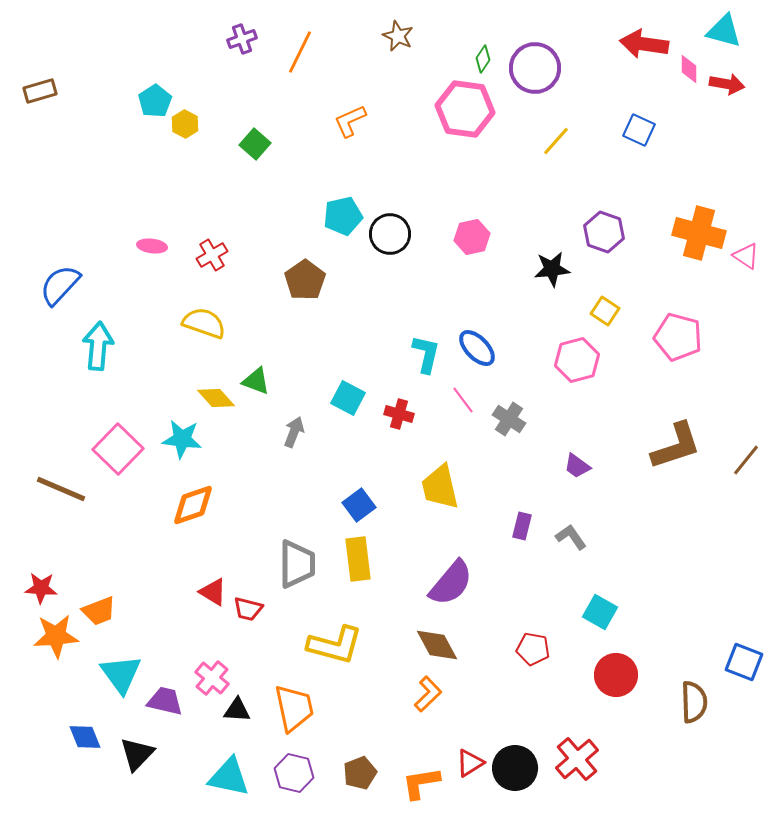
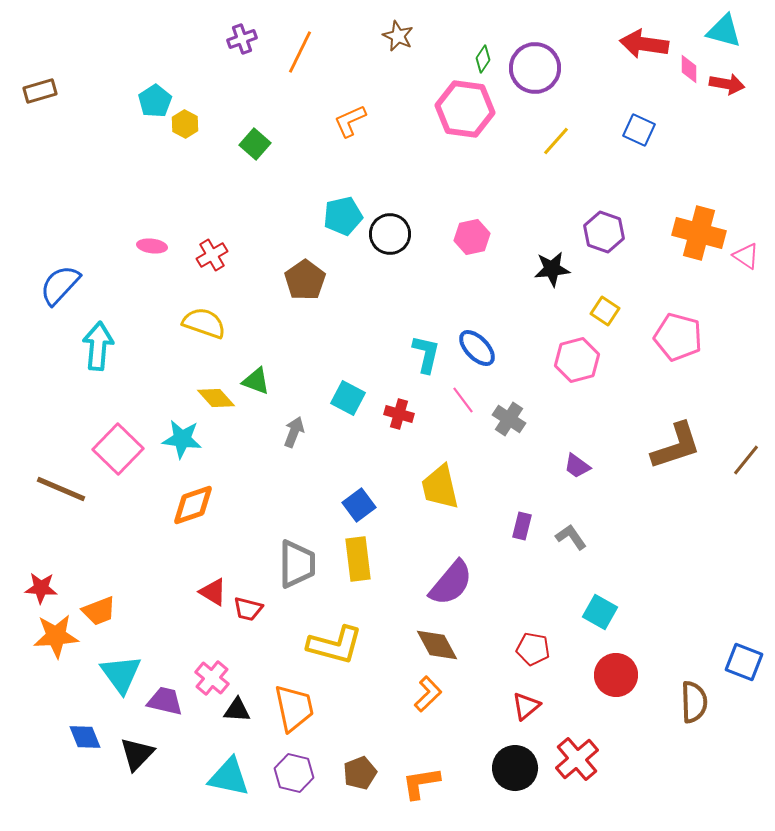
red triangle at (470, 763): moved 56 px right, 57 px up; rotated 8 degrees counterclockwise
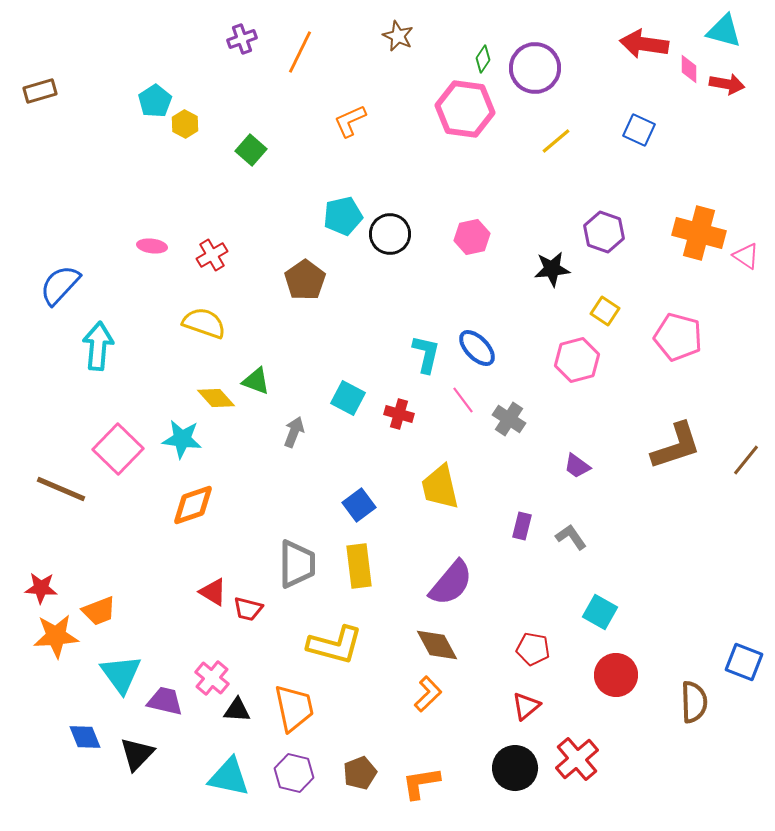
yellow line at (556, 141): rotated 8 degrees clockwise
green square at (255, 144): moved 4 px left, 6 px down
yellow rectangle at (358, 559): moved 1 px right, 7 px down
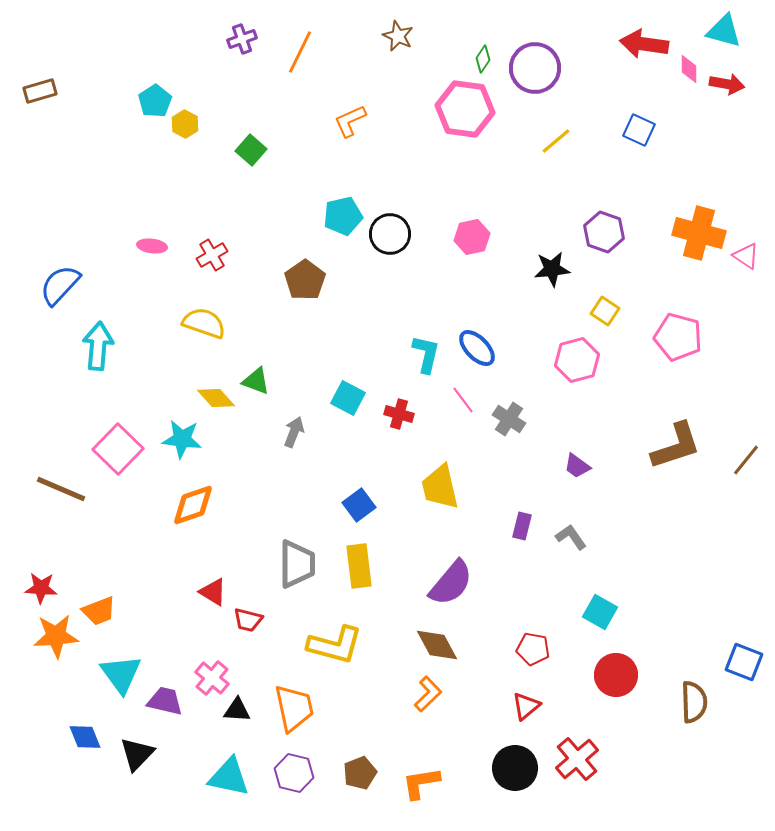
red trapezoid at (248, 609): moved 11 px down
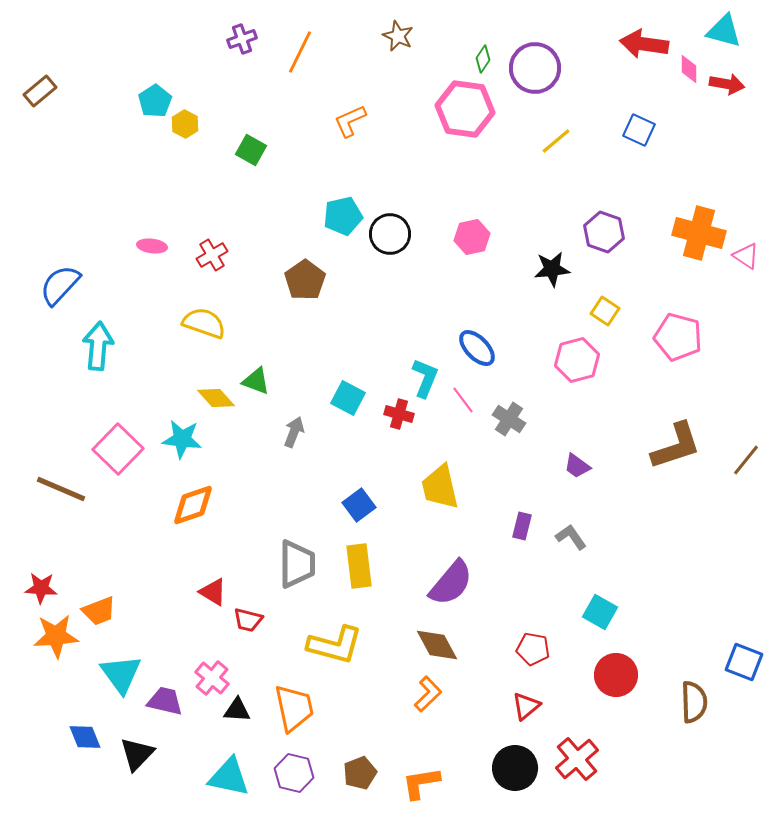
brown rectangle at (40, 91): rotated 24 degrees counterclockwise
green square at (251, 150): rotated 12 degrees counterclockwise
cyan L-shape at (426, 354): moved 1 px left, 24 px down; rotated 9 degrees clockwise
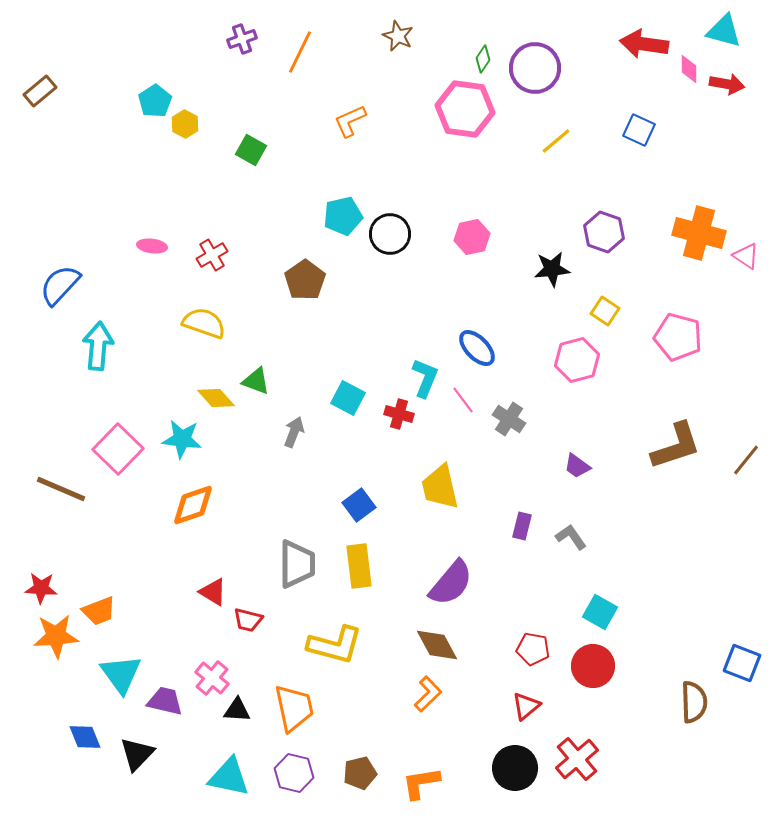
blue square at (744, 662): moved 2 px left, 1 px down
red circle at (616, 675): moved 23 px left, 9 px up
brown pentagon at (360, 773): rotated 8 degrees clockwise
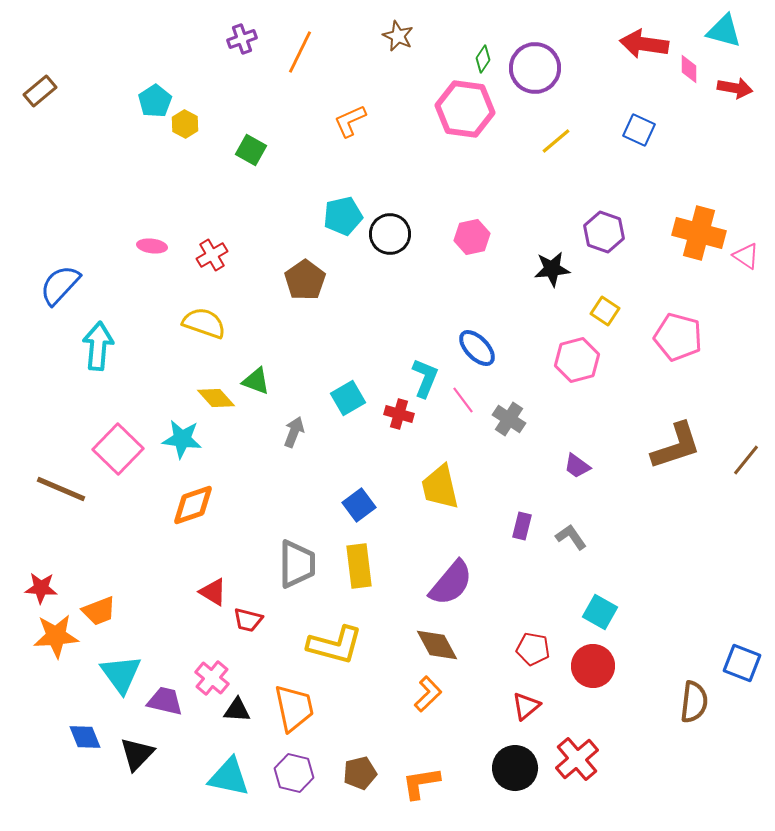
red arrow at (727, 84): moved 8 px right, 4 px down
cyan square at (348, 398): rotated 32 degrees clockwise
brown semicircle at (694, 702): rotated 9 degrees clockwise
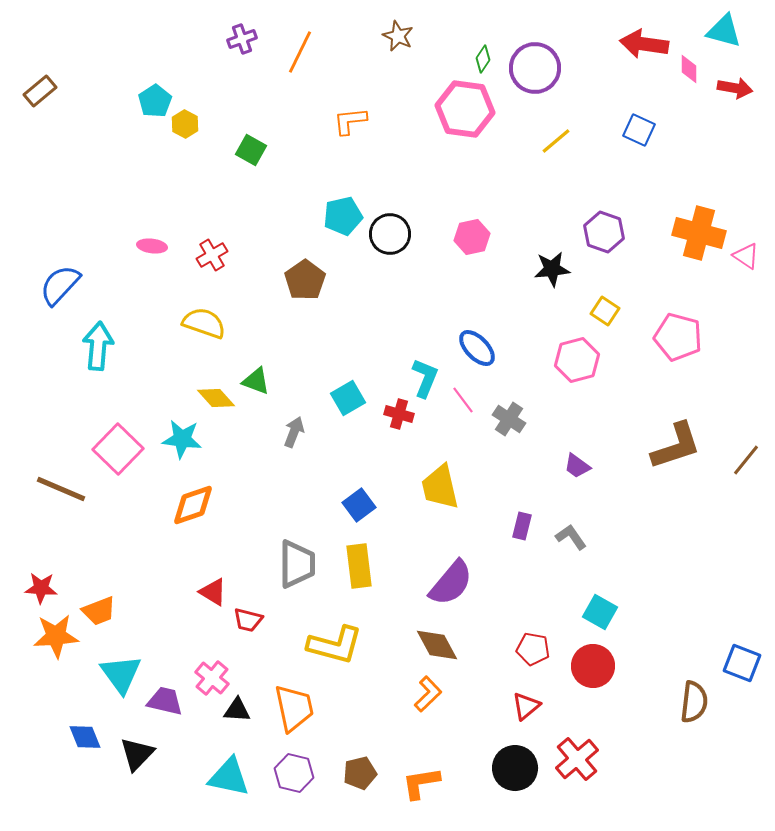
orange L-shape at (350, 121): rotated 18 degrees clockwise
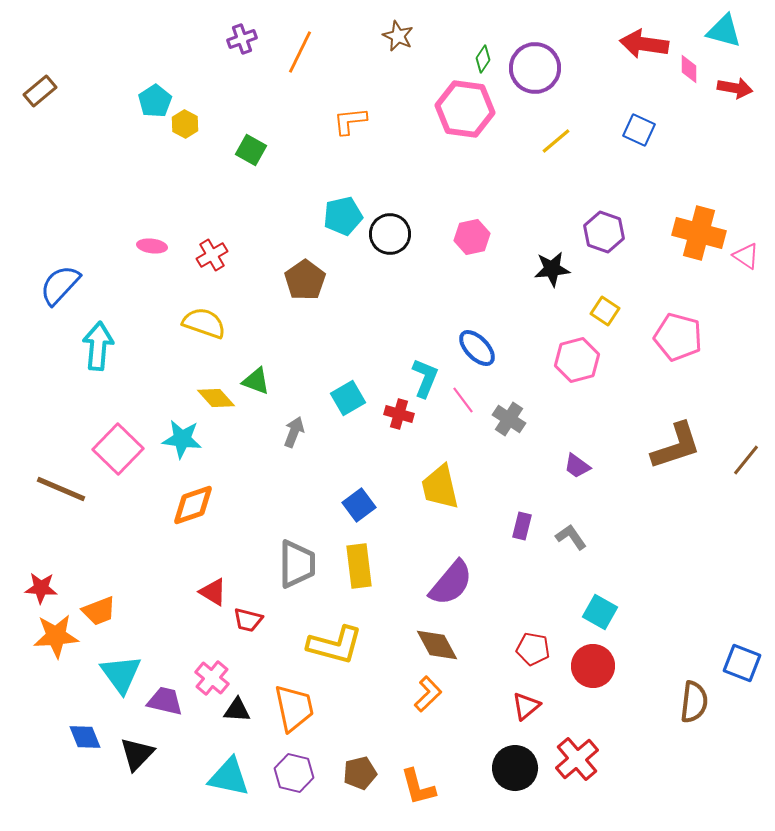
orange L-shape at (421, 783): moved 3 px left, 4 px down; rotated 96 degrees counterclockwise
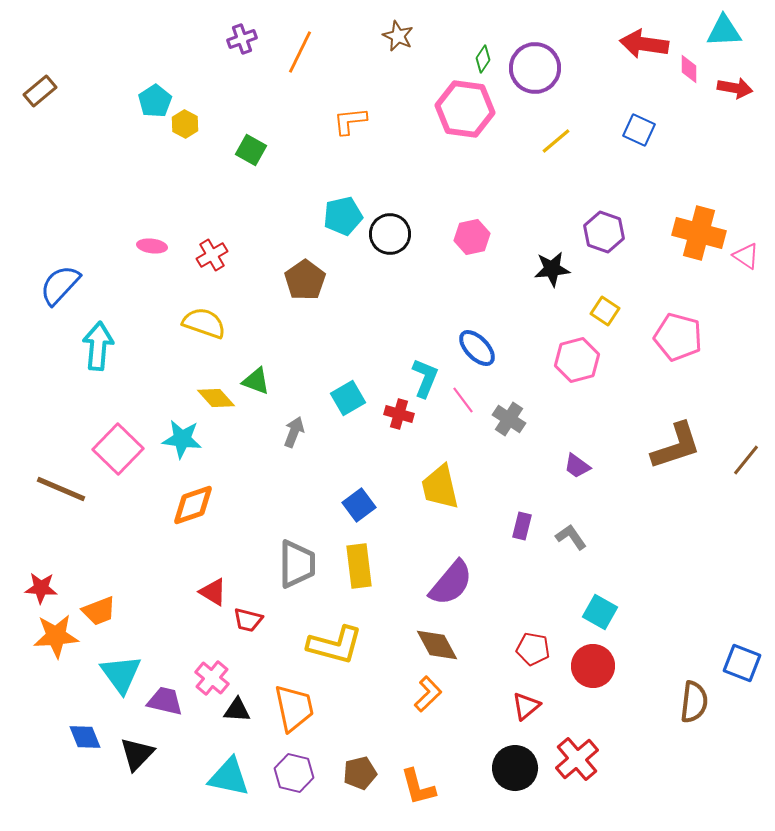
cyan triangle at (724, 31): rotated 18 degrees counterclockwise
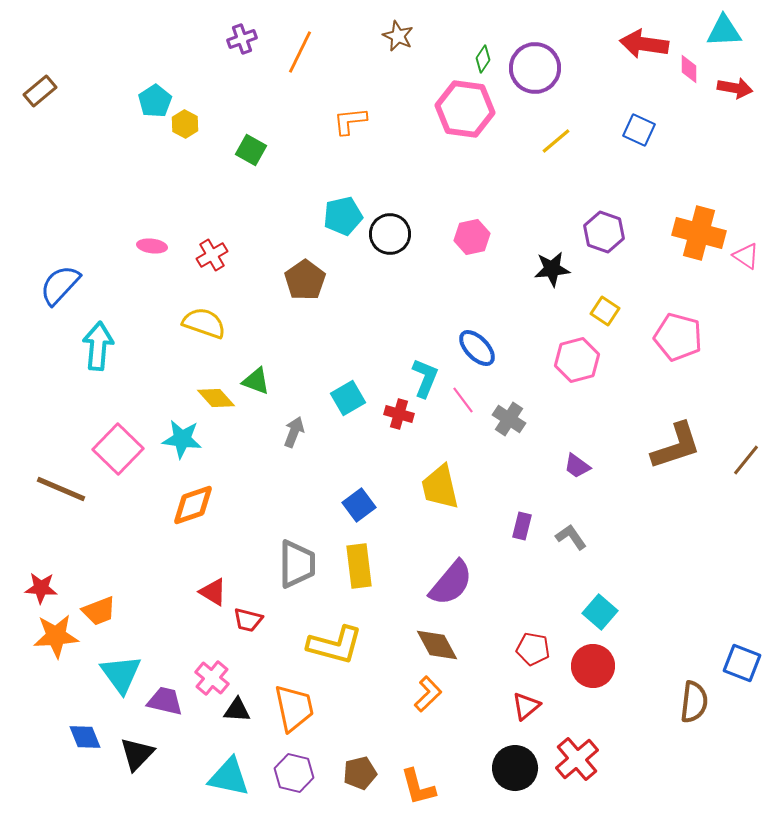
cyan square at (600, 612): rotated 12 degrees clockwise
